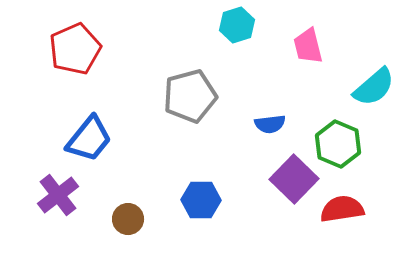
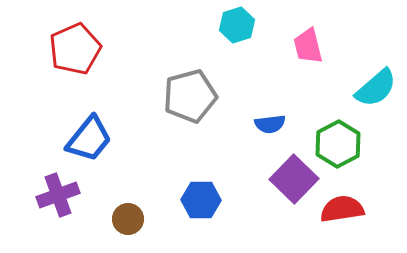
cyan semicircle: moved 2 px right, 1 px down
green hexagon: rotated 9 degrees clockwise
purple cross: rotated 18 degrees clockwise
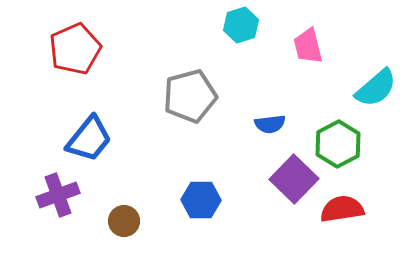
cyan hexagon: moved 4 px right
brown circle: moved 4 px left, 2 px down
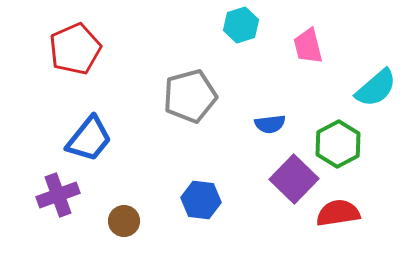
blue hexagon: rotated 6 degrees clockwise
red semicircle: moved 4 px left, 4 px down
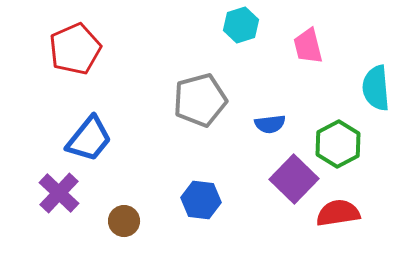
cyan semicircle: rotated 126 degrees clockwise
gray pentagon: moved 10 px right, 4 px down
purple cross: moved 1 px right, 2 px up; rotated 27 degrees counterclockwise
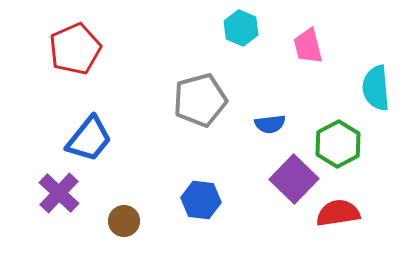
cyan hexagon: moved 3 px down; rotated 20 degrees counterclockwise
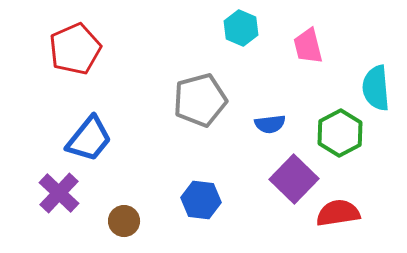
green hexagon: moved 2 px right, 11 px up
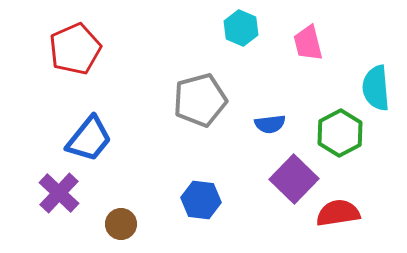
pink trapezoid: moved 3 px up
brown circle: moved 3 px left, 3 px down
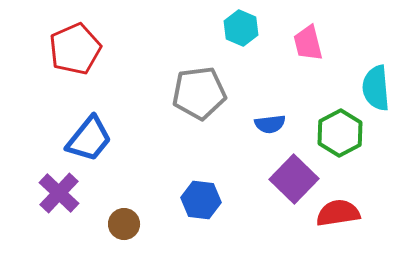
gray pentagon: moved 1 px left, 7 px up; rotated 8 degrees clockwise
brown circle: moved 3 px right
